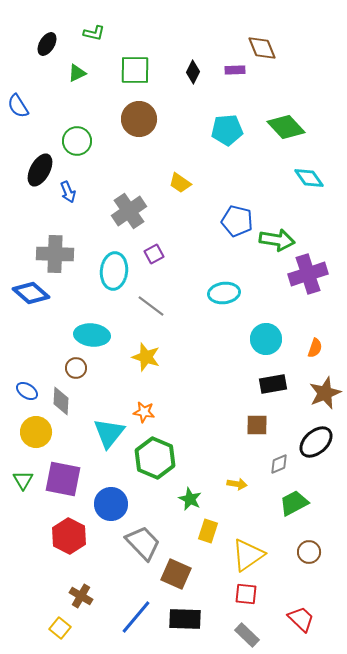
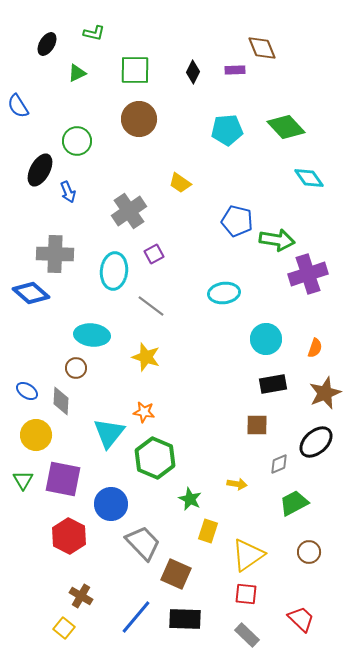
yellow circle at (36, 432): moved 3 px down
yellow square at (60, 628): moved 4 px right
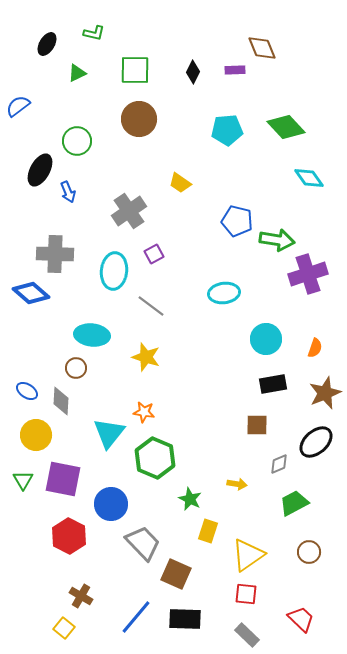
blue semicircle at (18, 106): rotated 85 degrees clockwise
